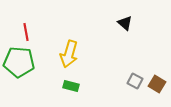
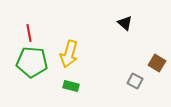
red line: moved 3 px right, 1 px down
green pentagon: moved 13 px right
brown square: moved 21 px up
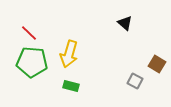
red line: rotated 36 degrees counterclockwise
brown square: moved 1 px down
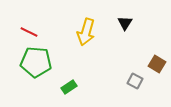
black triangle: rotated 21 degrees clockwise
red line: moved 1 px up; rotated 18 degrees counterclockwise
yellow arrow: moved 17 px right, 22 px up
green pentagon: moved 4 px right
green rectangle: moved 2 px left, 1 px down; rotated 49 degrees counterclockwise
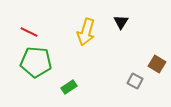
black triangle: moved 4 px left, 1 px up
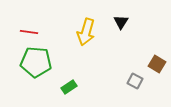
red line: rotated 18 degrees counterclockwise
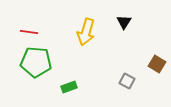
black triangle: moved 3 px right
gray square: moved 8 px left
green rectangle: rotated 14 degrees clockwise
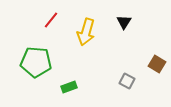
red line: moved 22 px right, 12 px up; rotated 60 degrees counterclockwise
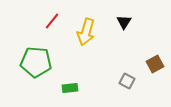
red line: moved 1 px right, 1 px down
brown square: moved 2 px left; rotated 30 degrees clockwise
green rectangle: moved 1 px right, 1 px down; rotated 14 degrees clockwise
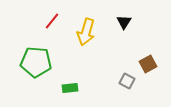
brown square: moved 7 px left
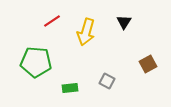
red line: rotated 18 degrees clockwise
gray square: moved 20 px left
